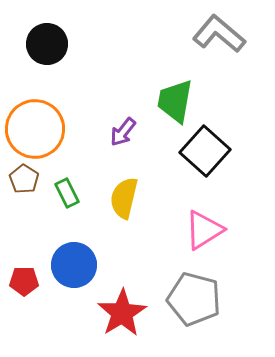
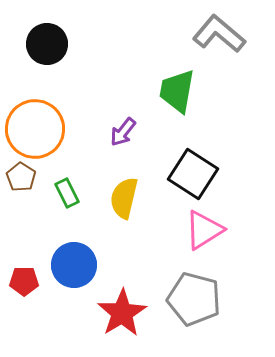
green trapezoid: moved 2 px right, 10 px up
black square: moved 12 px left, 23 px down; rotated 9 degrees counterclockwise
brown pentagon: moved 3 px left, 2 px up
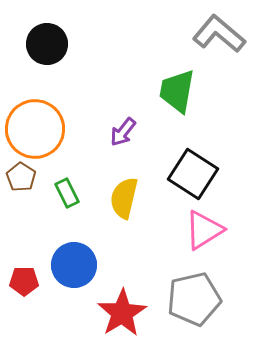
gray pentagon: rotated 28 degrees counterclockwise
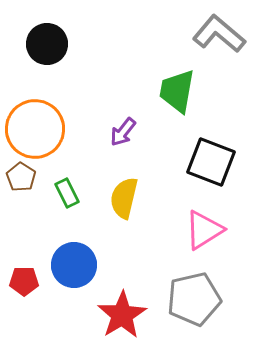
black square: moved 18 px right, 12 px up; rotated 12 degrees counterclockwise
red star: moved 2 px down
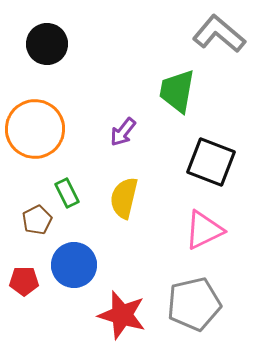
brown pentagon: moved 16 px right, 43 px down; rotated 12 degrees clockwise
pink triangle: rotated 6 degrees clockwise
gray pentagon: moved 5 px down
red star: rotated 24 degrees counterclockwise
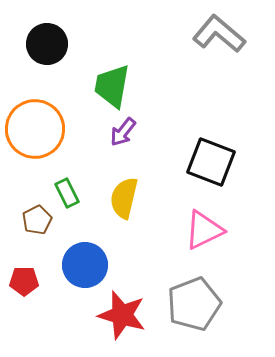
green trapezoid: moved 65 px left, 5 px up
blue circle: moved 11 px right
gray pentagon: rotated 8 degrees counterclockwise
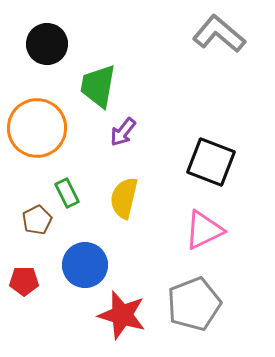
green trapezoid: moved 14 px left
orange circle: moved 2 px right, 1 px up
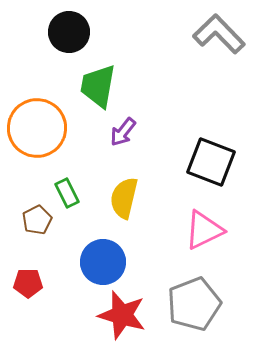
gray L-shape: rotated 6 degrees clockwise
black circle: moved 22 px right, 12 px up
blue circle: moved 18 px right, 3 px up
red pentagon: moved 4 px right, 2 px down
